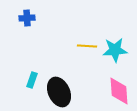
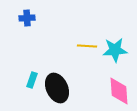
black ellipse: moved 2 px left, 4 px up
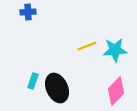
blue cross: moved 1 px right, 6 px up
yellow line: rotated 24 degrees counterclockwise
cyan rectangle: moved 1 px right, 1 px down
pink diamond: moved 3 px left; rotated 48 degrees clockwise
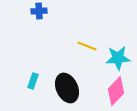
blue cross: moved 11 px right, 1 px up
yellow line: rotated 42 degrees clockwise
cyan star: moved 3 px right, 8 px down
black ellipse: moved 10 px right
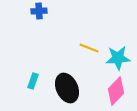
yellow line: moved 2 px right, 2 px down
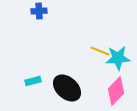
yellow line: moved 11 px right, 3 px down
cyan rectangle: rotated 56 degrees clockwise
black ellipse: rotated 24 degrees counterclockwise
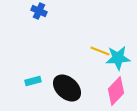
blue cross: rotated 28 degrees clockwise
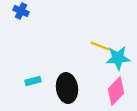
blue cross: moved 18 px left
yellow line: moved 5 px up
black ellipse: rotated 40 degrees clockwise
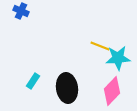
cyan rectangle: rotated 42 degrees counterclockwise
pink diamond: moved 4 px left
